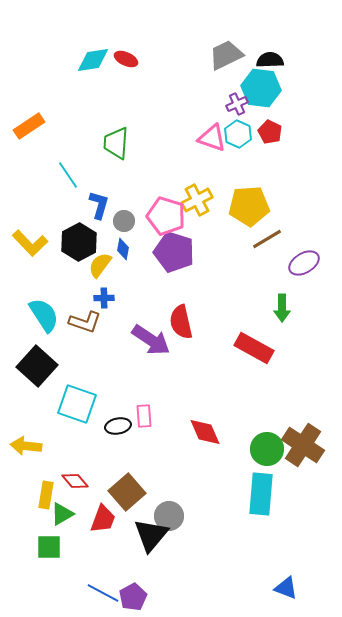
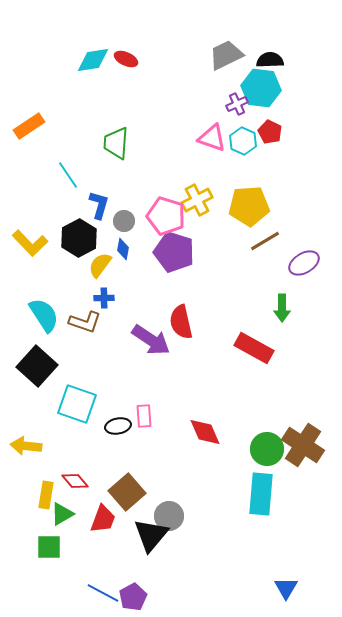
cyan hexagon at (238, 134): moved 5 px right, 7 px down
brown line at (267, 239): moved 2 px left, 2 px down
black hexagon at (79, 242): moved 4 px up
blue triangle at (286, 588): rotated 40 degrees clockwise
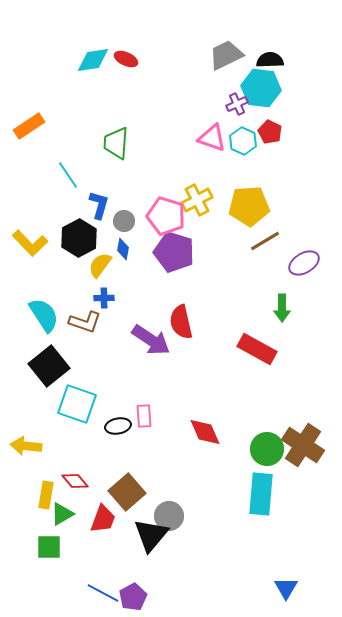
red rectangle at (254, 348): moved 3 px right, 1 px down
black square at (37, 366): moved 12 px right; rotated 9 degrees clockwise
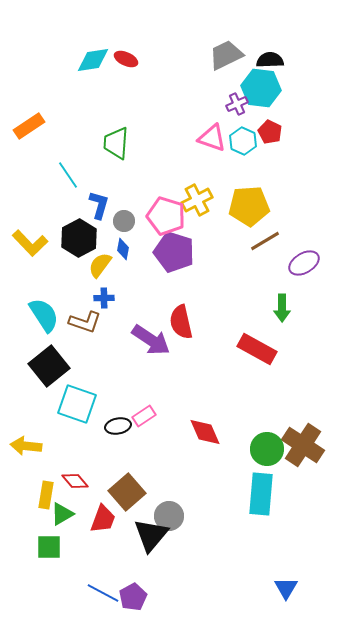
pink rectangle at (144, 416): rotated 60 degrees clockwise
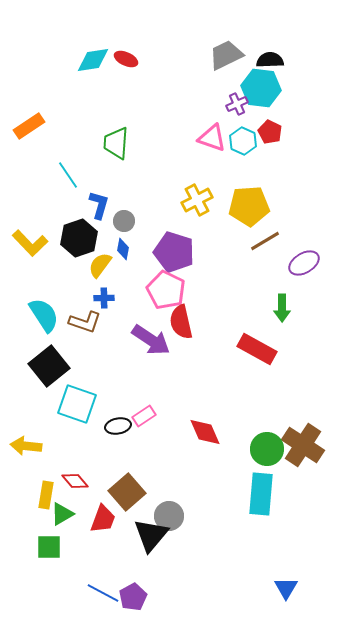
pink pentagon at (166, 216): moved 74 px down; rotated 9 degrees clockwise
black hexagon at (79, 238): rotated 9 degrees clockwise
